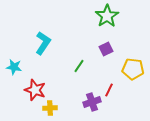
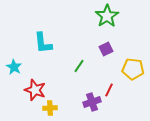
cyan L-shape: rotated 140 degrees clockwise
cyan star: rotated 21 degrees clockwise
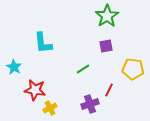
purple square: moved 3 px up; rotated 16 degrees clockwise
green line: moved 4 px right, 3 px down; rotated 24 degrees clockwise
red star: rotated 10 degrees counterclockwise
purple cross: moved 2 px left, 2 px down
yellow cross: rotated 24 degrees counterclockwise
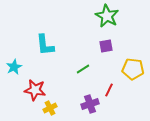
green star: rotated 10 degrees counterclockwise
cyan L-shape: moved 2 px right, 2 px down
cyan star: rotated 14 degrees clockwise
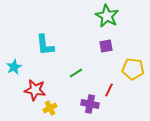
green line: moved 7 px left, 4 px down
purple cross: rotated 30 degrees clockwise
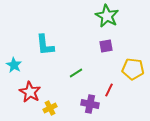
cyan star: moved 2 px up; rotated 14 degrees counterclockwise
red star: moved 5 px left, 2 px down; rotated 20 degrees clockwise
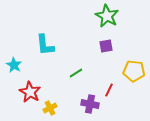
yellow pentagon: moved 1 px right, 2 px down
